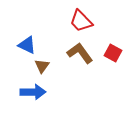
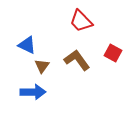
brown L-shape: moved 3 px left, 7 px down
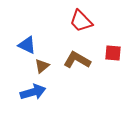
red square: rotated 24 degrees counterclockwise
brown L-shape: rotated 24 degrees counterclockwise
brown triangle: rotated 14 degrees clockwise
blue arrow: rotated 15 degrees counterclockwise
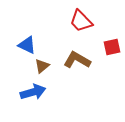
red square: moved 1 px left, 6 px up; rotated 18 degrees counterclockwise
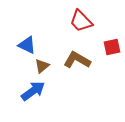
blue arrow: moved 1 px up; rotated 20 degrees counterclockwise
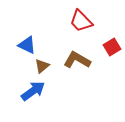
red square: rotated 18 degrees counterclockwise
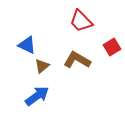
blue arrow: moved 4 px right, 5 px down
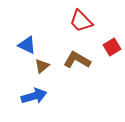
blue arrow: moved 3 px left; rotated 20 degrees clockwise
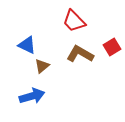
red trapezoid: moved 7 px left
brown L-shape: moved 3 px right, 6 px up
blue arrow: moved 2 px left
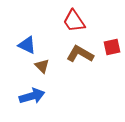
red trapezoid: rotated 10 degrees clockwise
red square: rotated 18 degrees clockwise
brown triangle: rotated 35 degrees counterclockwise
